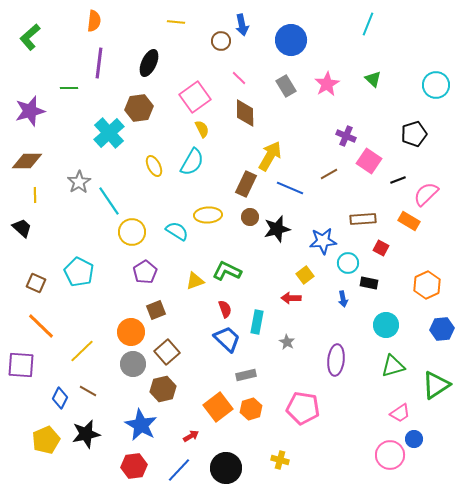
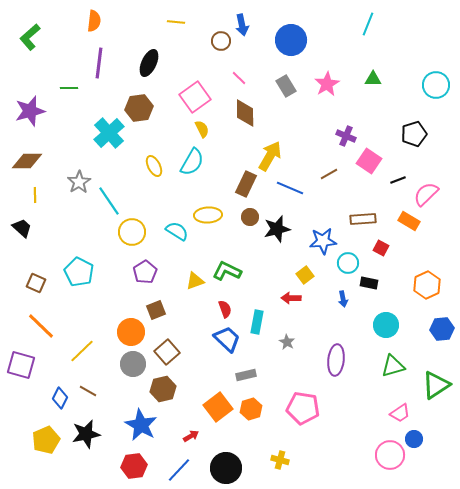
green triangle at (373, 79): rotated 42 degrees counterclockwise
purple square at (21, 365): rotated 12 degrees clockwise
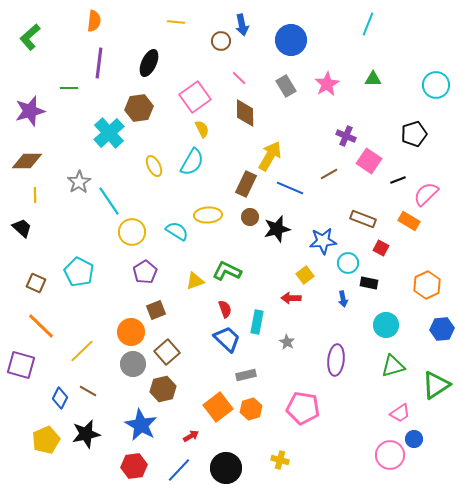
brown rectangle at (363, 219): rotated 25 degrees clockwise
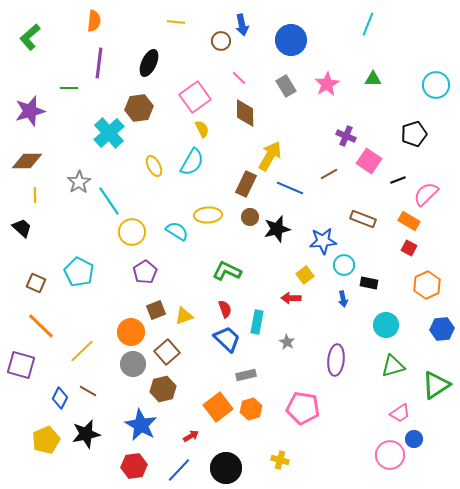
red square at (381, 248): moved 28 px right
cyan circle at (348, 263): moved 4 px left, 2 px down
yellow triangle at (195, 281): moved 11 px left, 35 px down
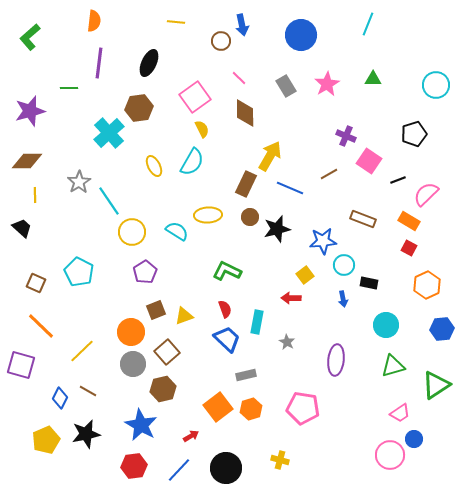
blue circle at (291, 40): moved 10 px right, 5 px up
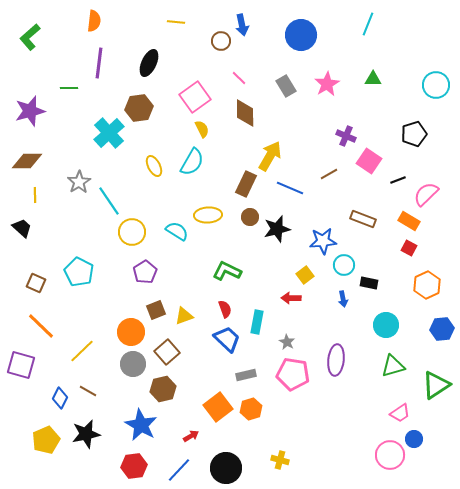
pink pentagon at (303, 408): moved 10 px left, 34 px up
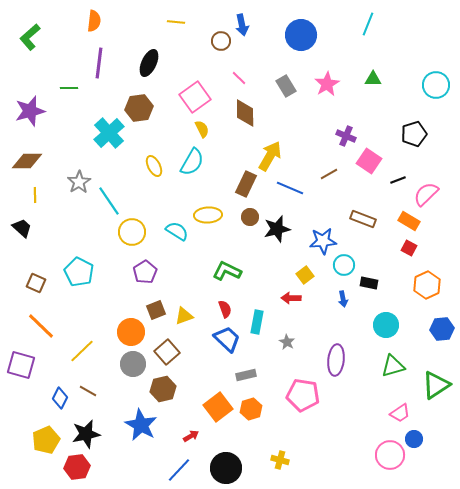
pink pentagon at (293, 374): moved 10 px right, 21 px down
red hexagon at (134, 466): moved 57 px left, 1 px down
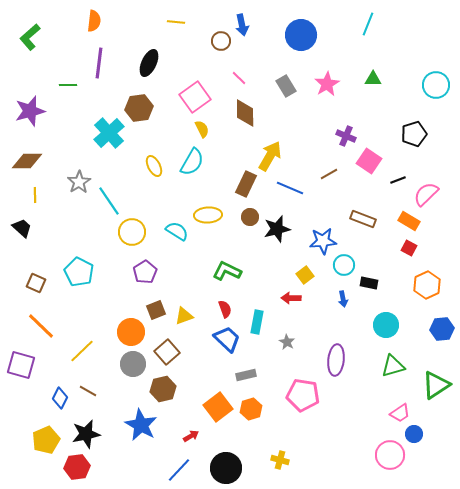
green line at (69, 88): moved 1 px left, 3 px up
blue circle at (414, 439): moved 5 px up
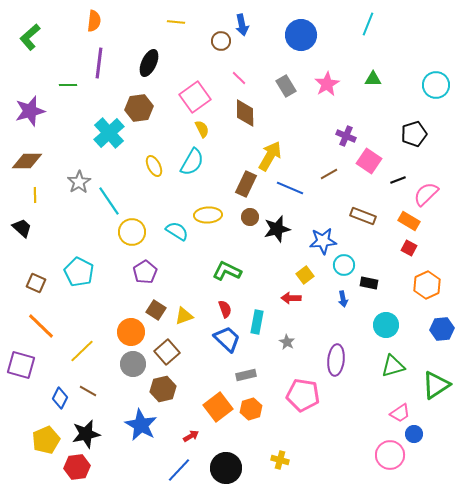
brown rectangle at (363, 219): moved 3 px up
brown square at (156, 310): rotated 36 degrees counterclockwise
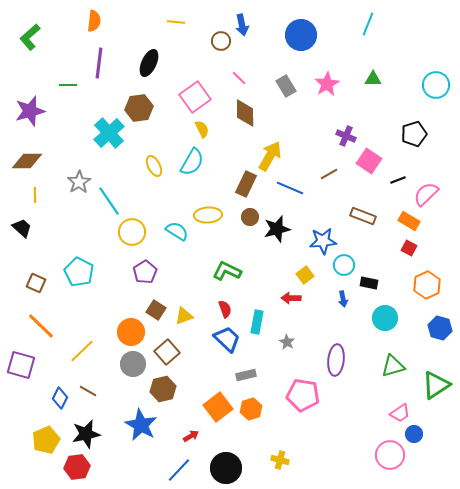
cyan circle at (386, 325): moved 1 px left, 7 px up
blue hexagon at (442, 329): moved 2 px left, 1 px up; rotated 20 degrees clockwise
